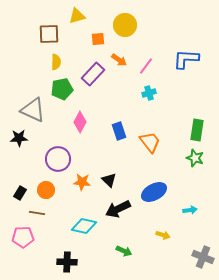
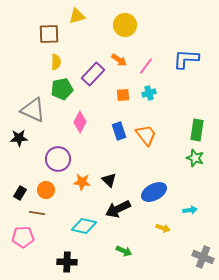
orange square: moved 25 px right, 56 px down
orange trapezoid: moved 4 px left, 7 px up
yellow arrow: moved 7 px up
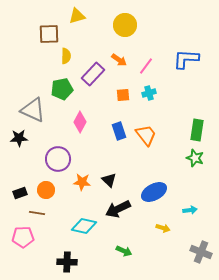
yellow semicircle: moved 10 px right, 6 px up
black rectangle: rotated 40 degrees clockwise
gray cross: moved 2 px left, 5 px up
